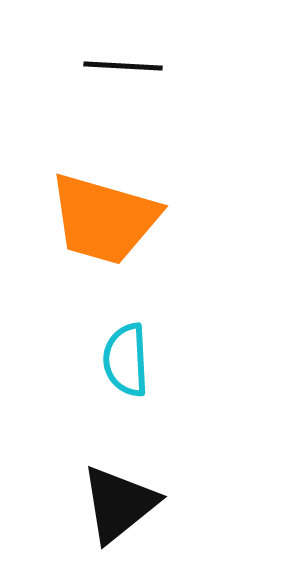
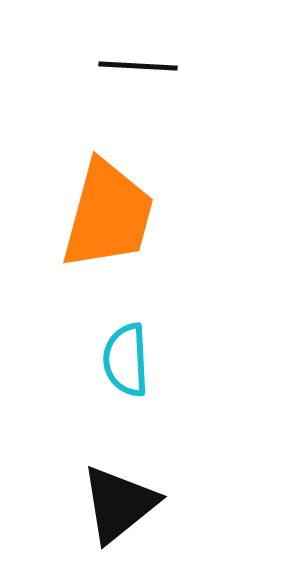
black line: moved 15 px right
orange trapezoid: moved 4 px right, 4 px up; rotated 91 degrees counterclockwise
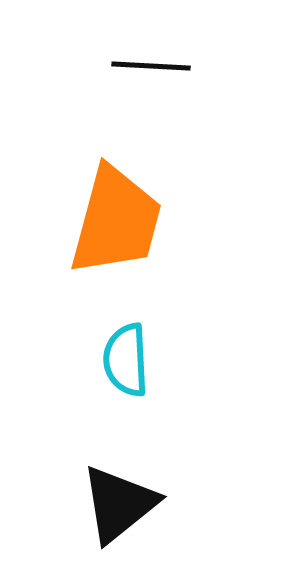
black line: moved 13 px right
orange trapezoid: moved 8 px right, 6 px down
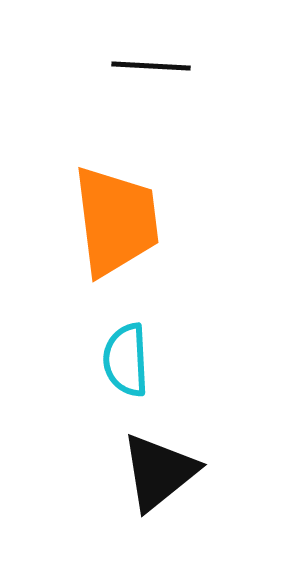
orange trapezoid: rotated 22 degrees counterclockwise
black triangle: moved 40 px right, 32 px up
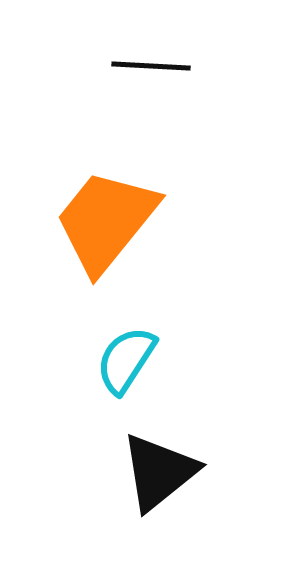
orange trapezoid: moved 10 px left; rotated 134 degrees counterclockwise
cyan semicircle: rotated 36 degrees clockwise
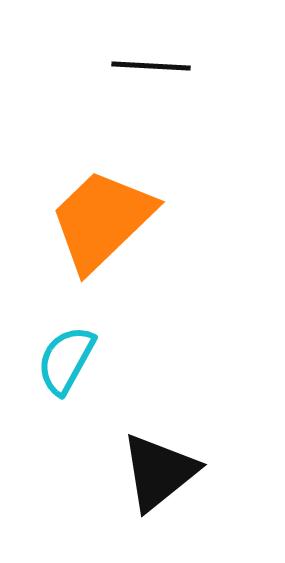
orange trapezoid: moved 4 px left, 1 px up; rotated 7 degrees clockwise
cyan semicircle: moved 60 px left; rotated 4 degrees counterclockwise
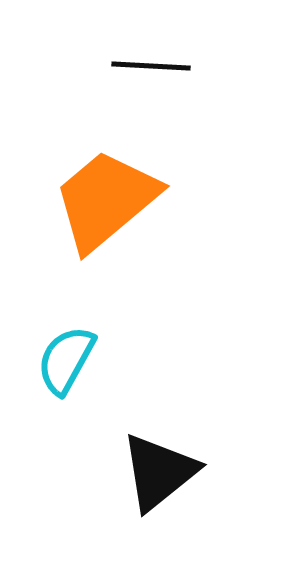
orange trapezoid: moved 4 px right, 20 px up; rotated 4 degrees clockwise
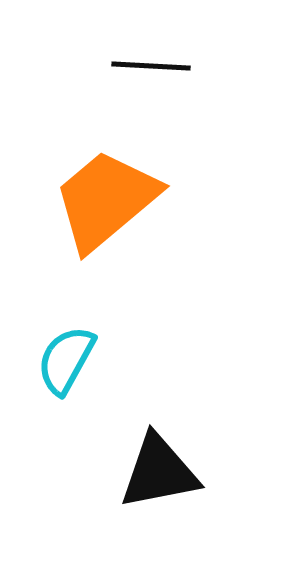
black triangle: rotated 28 degrees clockwise
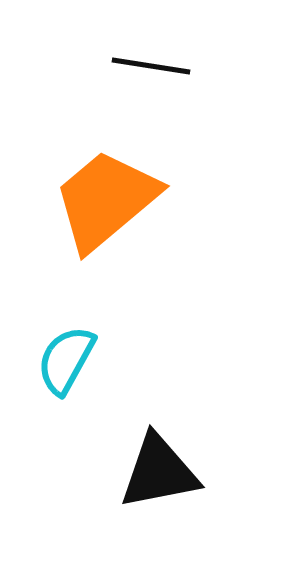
black line: rotated 6 degrees clockwise
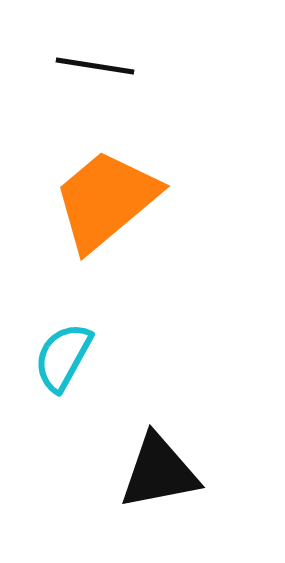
black line: moved 56 px left
cyan semicircle: moved 3 px left, 3 px up
